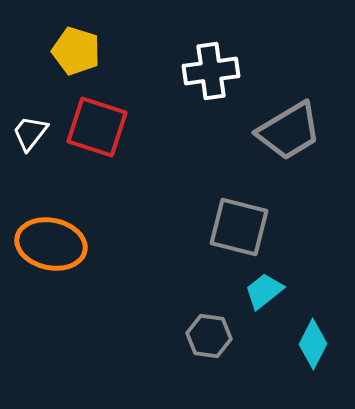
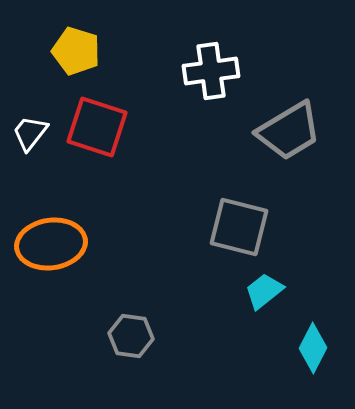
orange ellipse: rotated 20 degrees counterclockwise
gray hexagon: moved 78 px left
cyan diamond: moved 4 px down
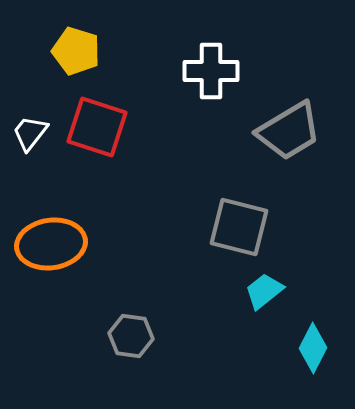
white cross: rotated 8 degrees clockwise
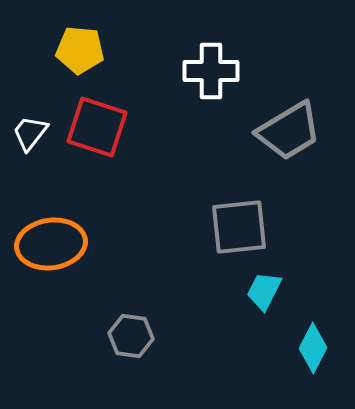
yellow pentagon: moved 4 px right, 1 px up; rotated 12 degrees counterclockwise
gray square: rotated 20 degrees counterclockwise
cyan trapezoid: rotated 24 degrees counterclockwise
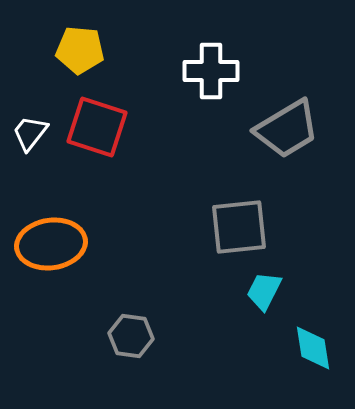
gray trapezoid: moved 2 px left, 2 px up
cyan diamond: rotated 36 degrees counterclockwise
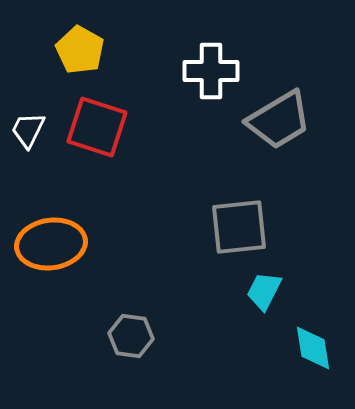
yellow pentagon: rotated 24 degrees clockwise
gray trapezoid: moved 8 px left, 9 px up
white trapezoid: moved 2 px left, 3 px up; rotated 12 degrees counterclockwise
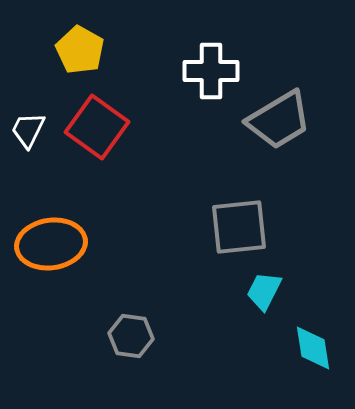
red square: rotated 18 degrees clockwise
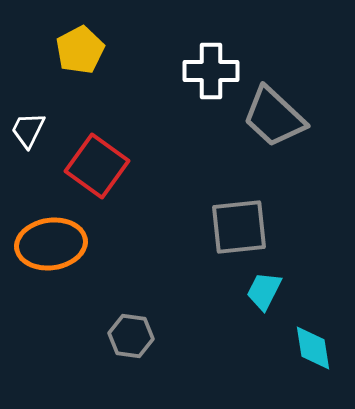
yellow pentagon: rotated 15 degrees clockwise
gray trapezoid: moved 5 px left, 3 px up; rotated 74 degrees clockwise
red square: moved 39 px down
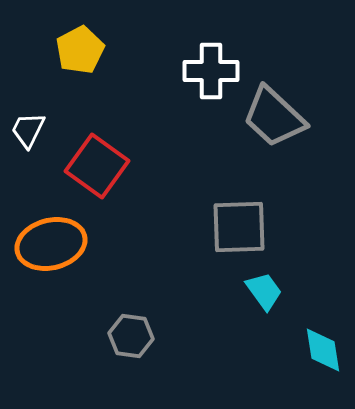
gray square: rotated 4 degrees clockwise
orange ellipse: rotated 6 degrees counterclockwise
cyan trapezoid: rotated 117 degrees clockwise
cyan diamond: moved 10 px right, 2 px down
